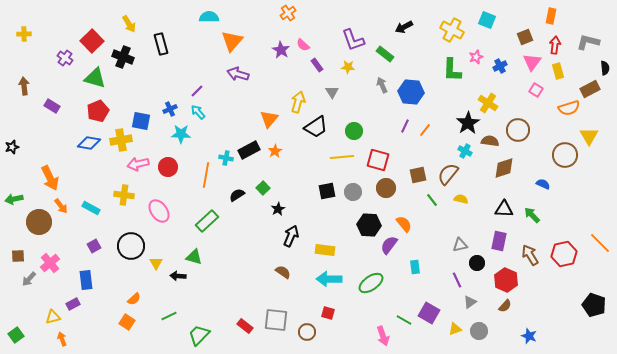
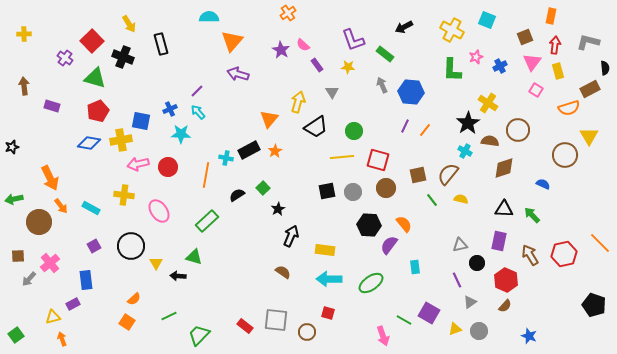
purple rectangle at (52, 106): rotated 14 degrees counterclockwise
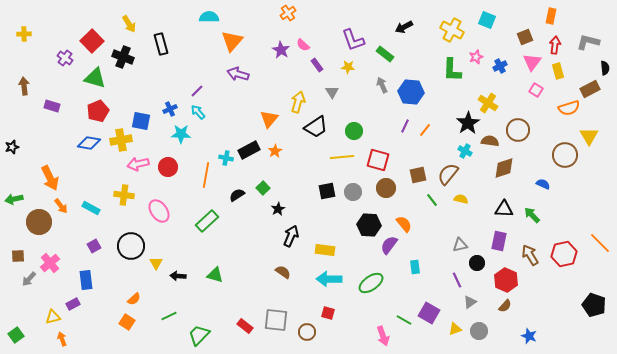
green triangle at (194, 257): moved 21 px right, 18 px down
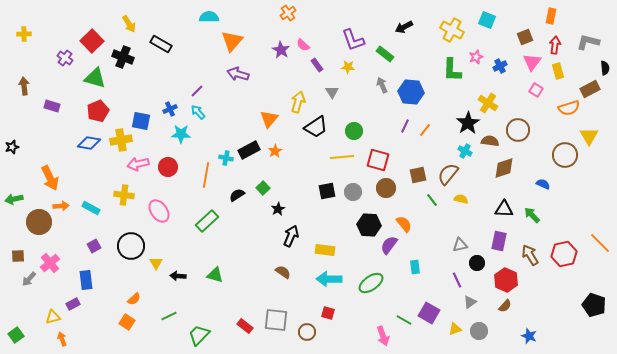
black rectangle at (161, 44): rotated 45 degrees counterclockwise
orange arrow at (61, 206): rotated 56 degrees counterclockwise
